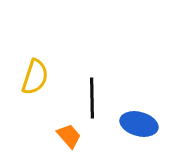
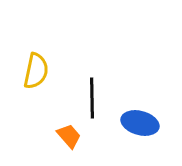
yellow semicircle: moved 1 px right, 6 px up; rotated 6 degrees counterclockwise
blue ellipse: moved 1 px right, 1 px up
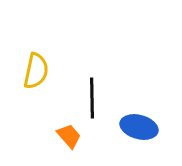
blue ellipse: moved 1 px left, 4 px down
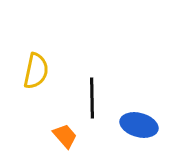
blue ellipse: moved 2 px up
orange trapezoid: moved 4 px left
